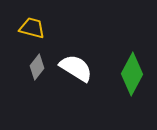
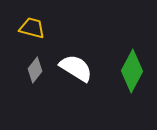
gray diamond: moved 2 px left, 3 px down
green diamond: moved 3 px up
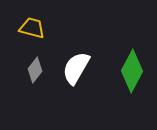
white semicircle: rotated 92 degrees counterclockwise
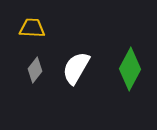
yellow trapezoid: rotated 12 degrees counterclockwise
green diamond: moved 2 px left, 2 px up
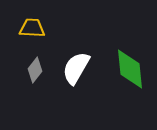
green diamond: rotated 33 degrees counterclockwise
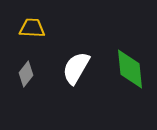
gray diamond: moved 9 px left, 4 px down
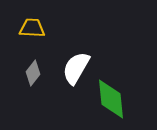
green diamond: moved 19 px left, 30 px down
gray diamond: moved 7 px right, 1 px up
